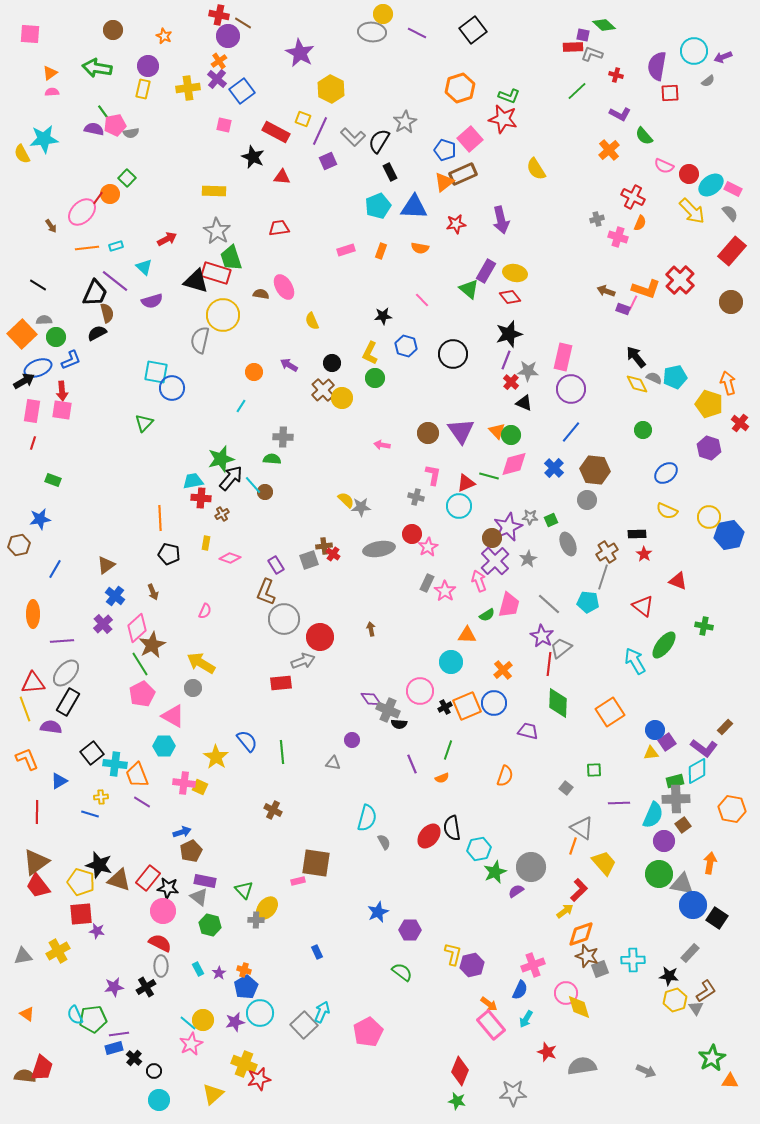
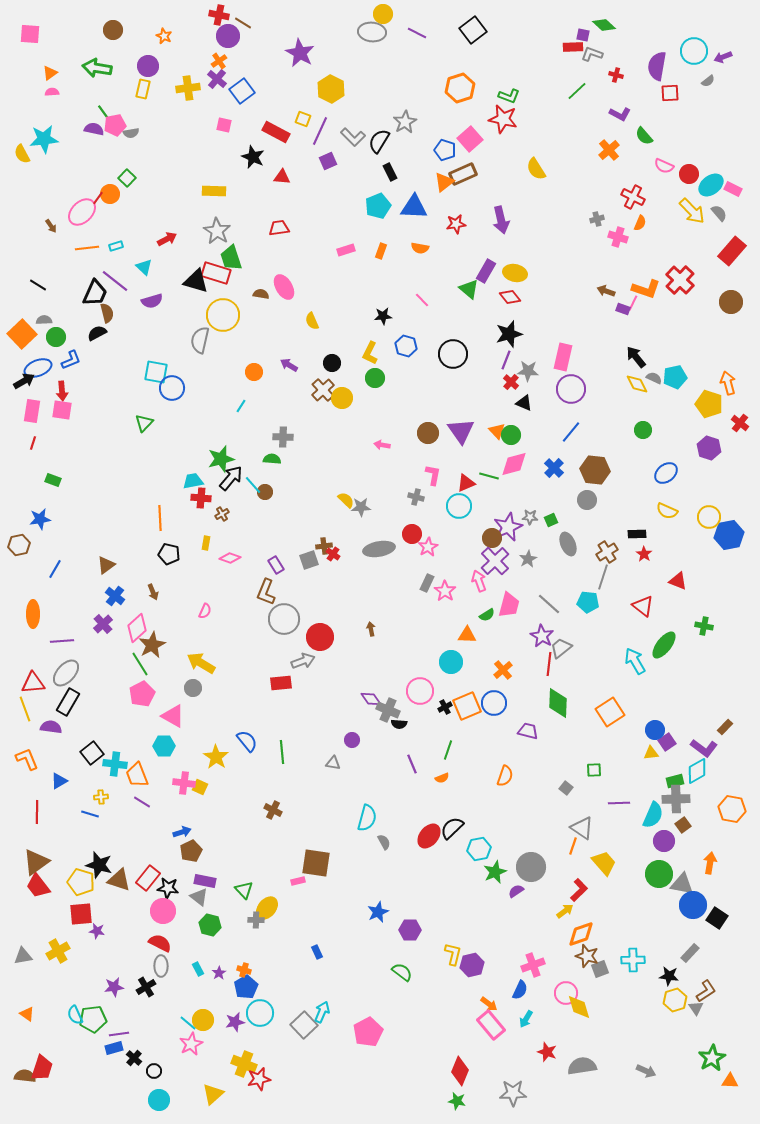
gray semicircle at (730, 213): moved 11 px left
black semicircle at (452, 828): rotated 55 degrees clockwise
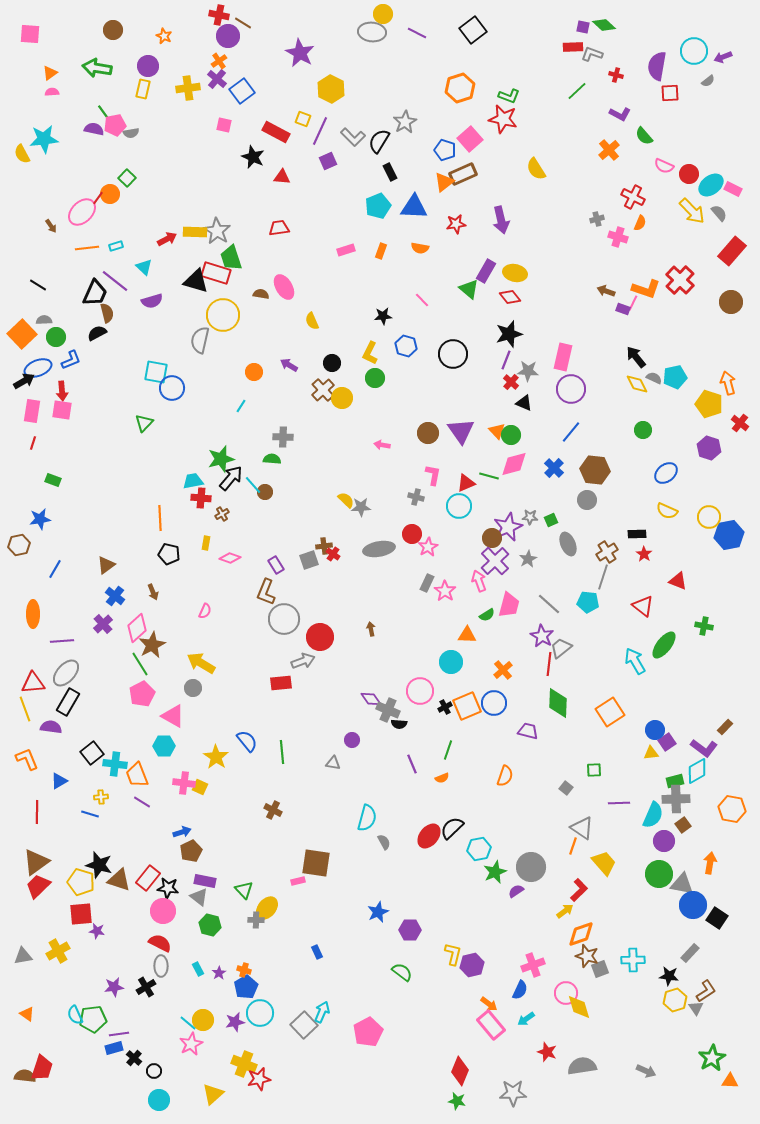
purple square at (583, 35): moved 8 px up
yellow rectangle at (214, 191): moved 19 px left, 41 px down
red trapezoid at (38, 886): rotated 84 degrees clockwise
cyan arrow at (526, 1019): rotated 24 degrees clockwise
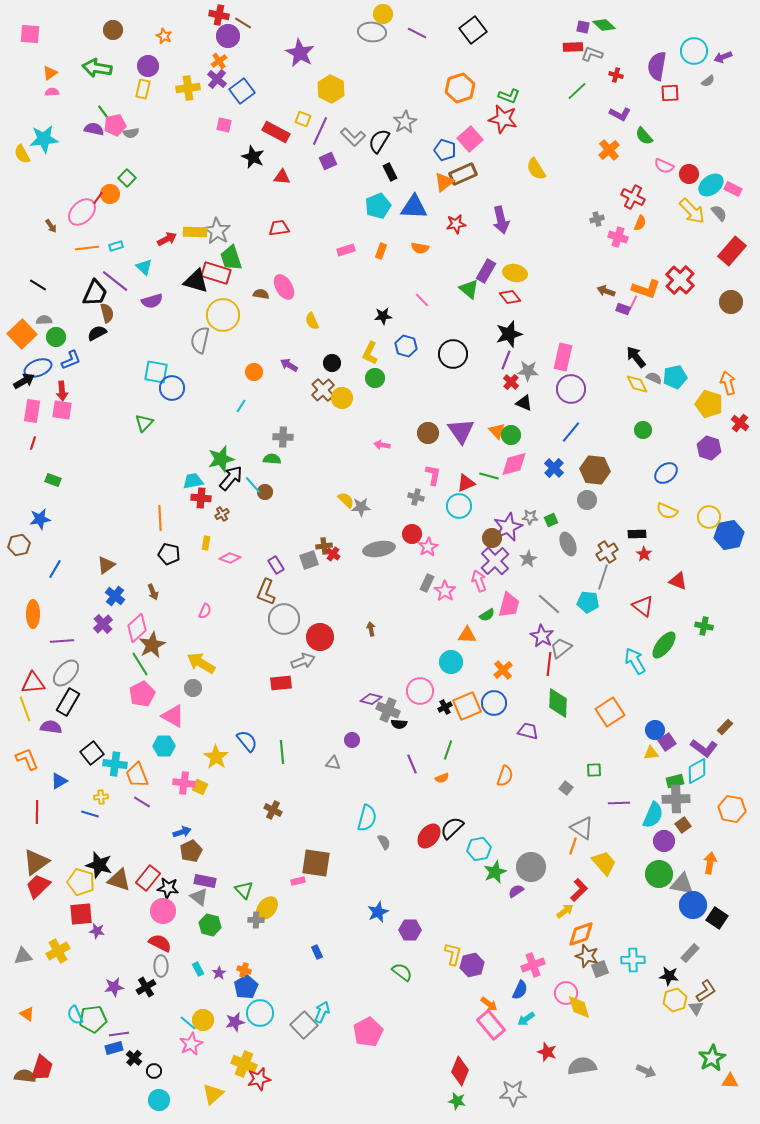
purple diamond at (371, 699): rotated 40 degrees counterclockwise
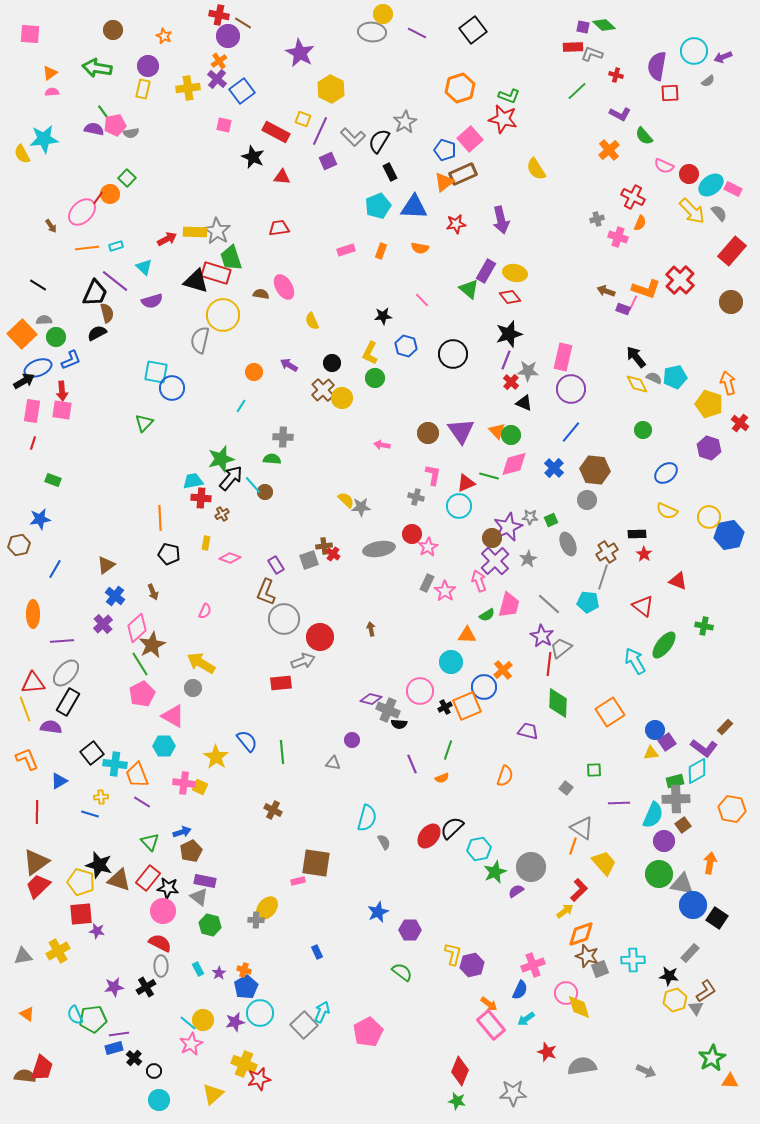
blue circle at (494, 703): moved 10 px left, 16 px up
green triangle at (244, 890): moved 94 px left, 48 px up
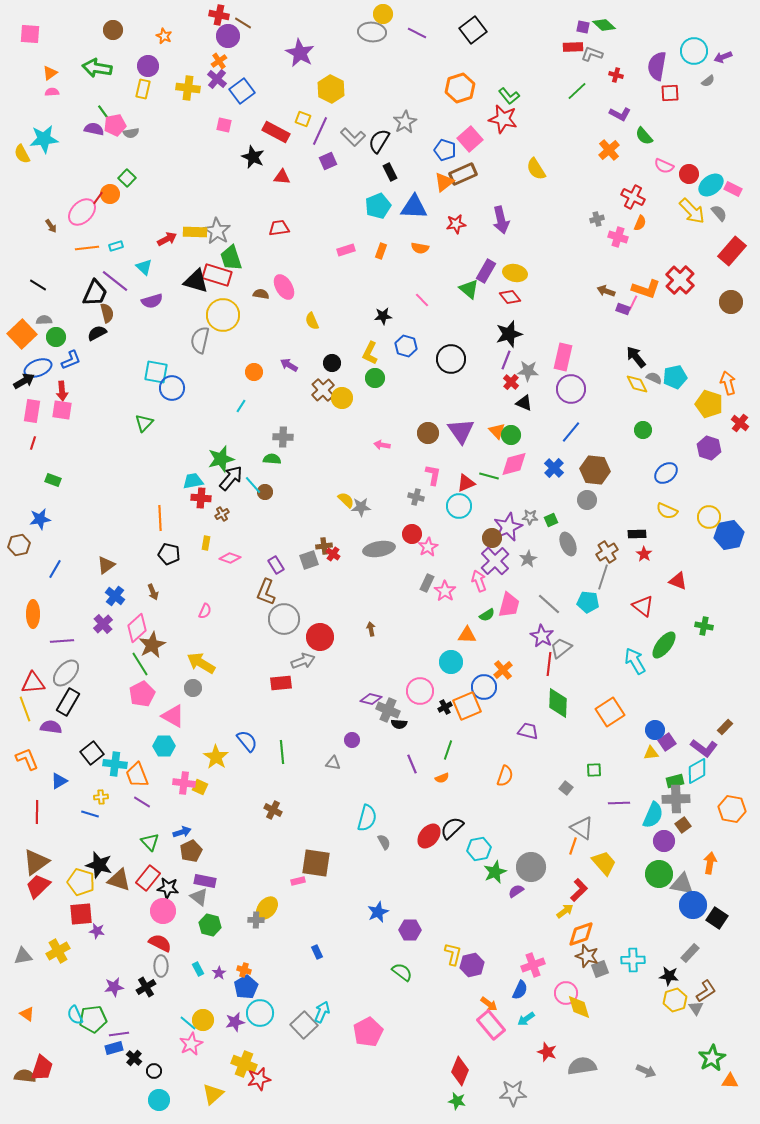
yellow cross at (188, 88): rotated 15 degrees clockwise
green L-shape at (509, 96): rotated 30 degrees clockwise
red rectangle at (216, 273): moved 1 px right, 2 px down
black circle at (453, 354): moved 2 px left, 5 px down
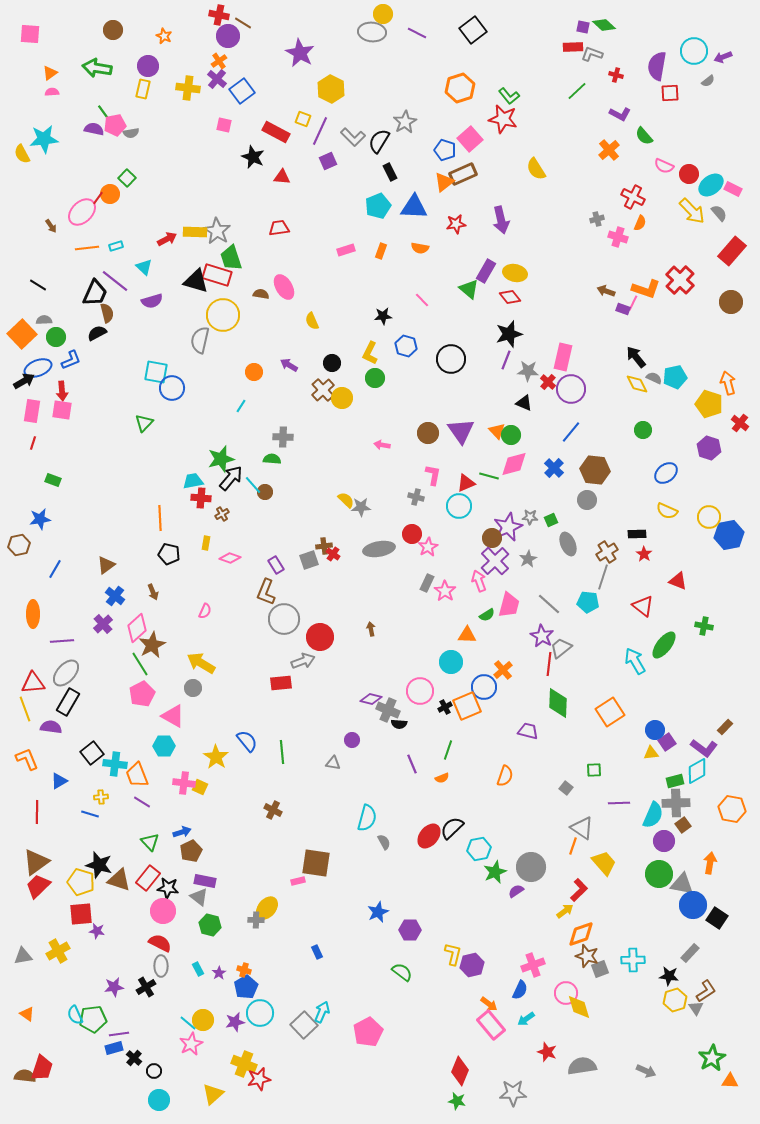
red cross at (511, 382): moved 37 px right
gray cross at (676, 799): moved 4 px down
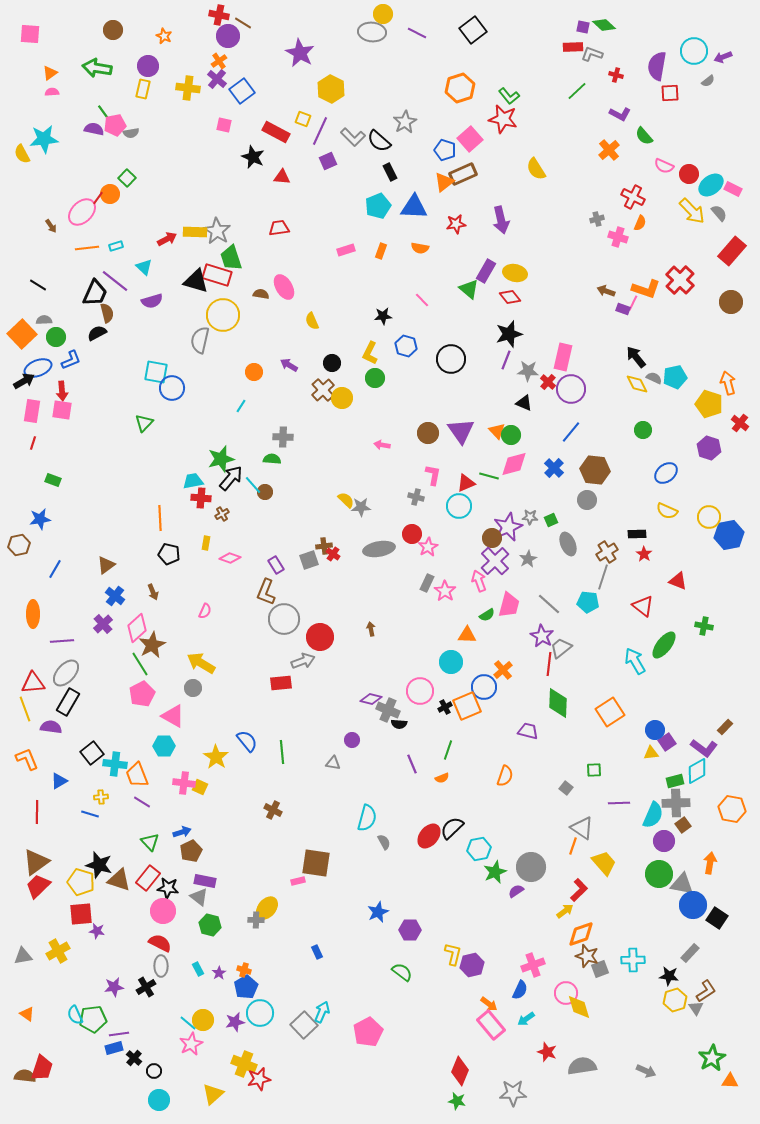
black semicircle at (379, 141): rotated 80 degrees counterclockwise
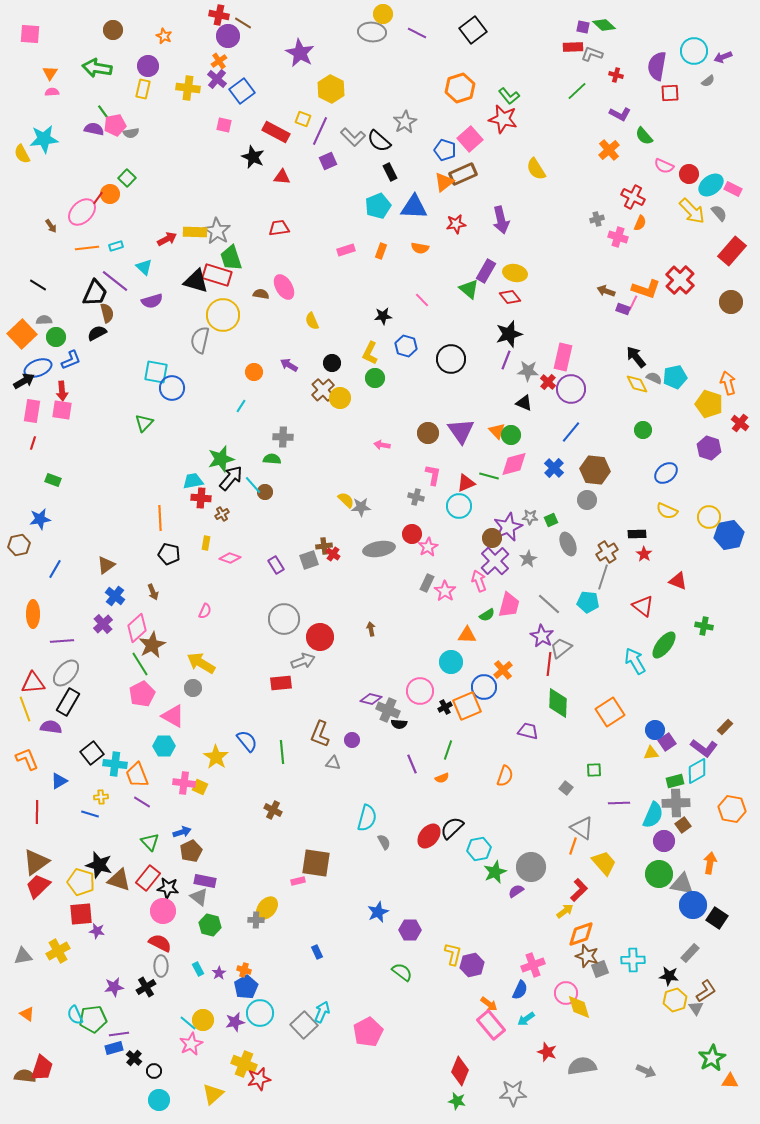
orange triangle at (50, 73): rotated 21 degrees counterclockwise
yellow circle at (342, 398): moved 2 px left
brown L-shape at (266, 592): moved 54 px right, 142 px down
